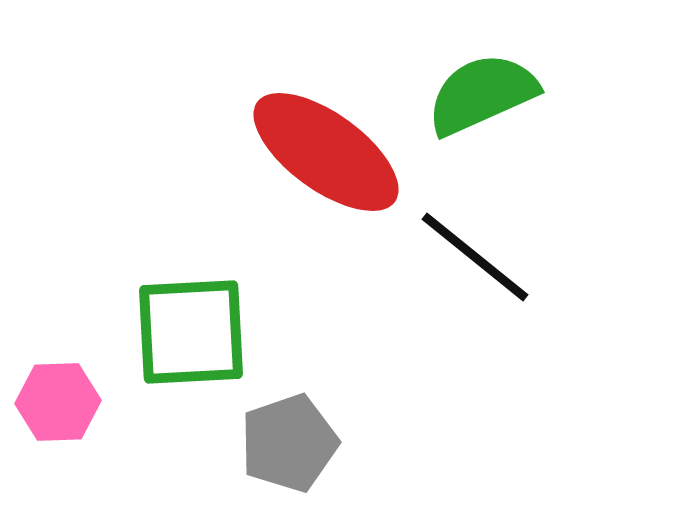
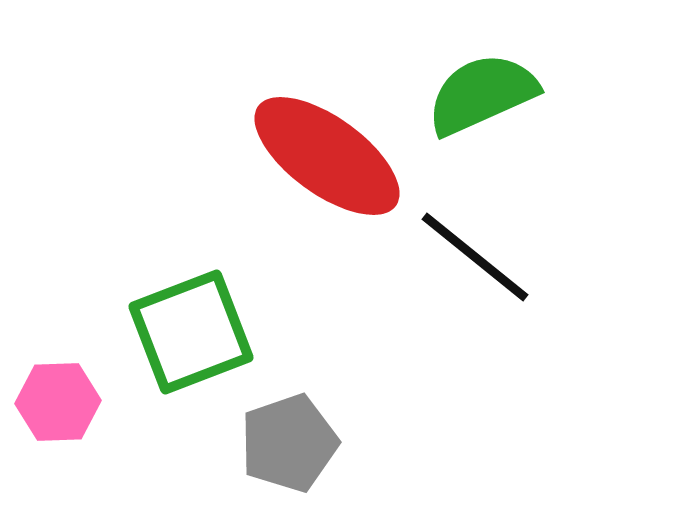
red ellipse: moved 1 px right, 4 px down
green square: rotated 18 degrees counterclockwise
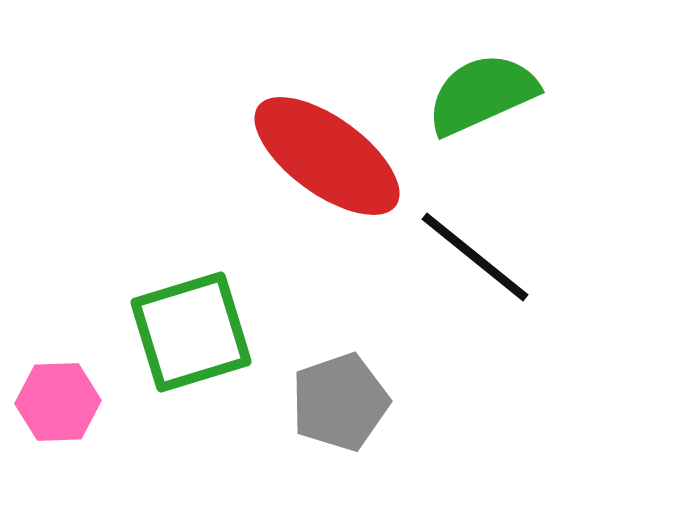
green square: rotated 4 degrees clockwise
gray pentagon: moved 51 px right, 41 px up
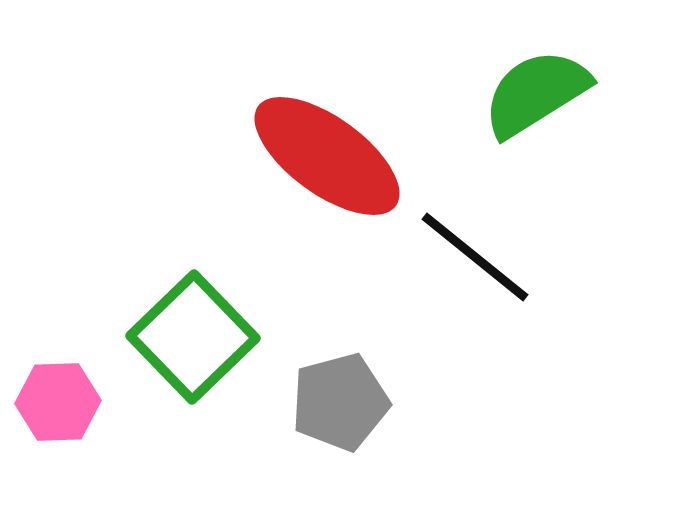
green semicircle: moved 54 px right, 1 px up; rotated 8 degrees counterclockwise
green square: moved 2 px right, 5 px down; rotated 27 degrees counterclockwise
gray pentagon: rotated 4 degrees clockwise
